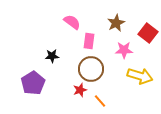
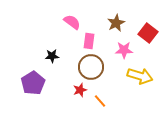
brown circle: moved 2 px up
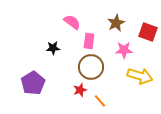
red square: moved 1 px up; rotated 18 degrees counterclockwise
black star: moved 1 px right, 8 px up
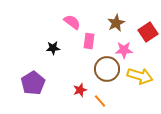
red square: rotated 36 degrees clockwise
brown circle: moved 16 px right, 2 px down
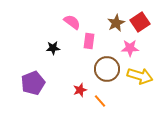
red square: moved 8 px left, 10 px up
pink star: moved 6 px right, 2 px up
purple pentagon: rotated 10 degrees clockwise
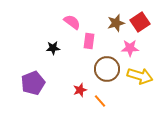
brown star: rotated 12 degrees clockwise
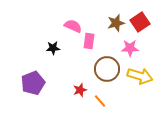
pink semicircle: moved 1 px right, 4 px down; rotated 12 degrees counterclockwise
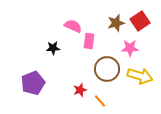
red square: moved 1 px up
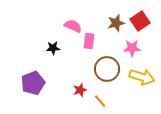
pink star: moved 2 px right
yellow arrow: moved 2 px right, 1 px down
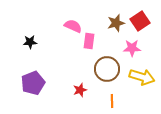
black star: moved 23 px left, 6 px up
orange line: moved 12 px right; rotated 40 degrees clockwise
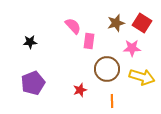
red square: moved 2 px right, 2 px down; rotated 24 degrees counterclockwise
pink semicircle: rotated 24 degrees clockwise
